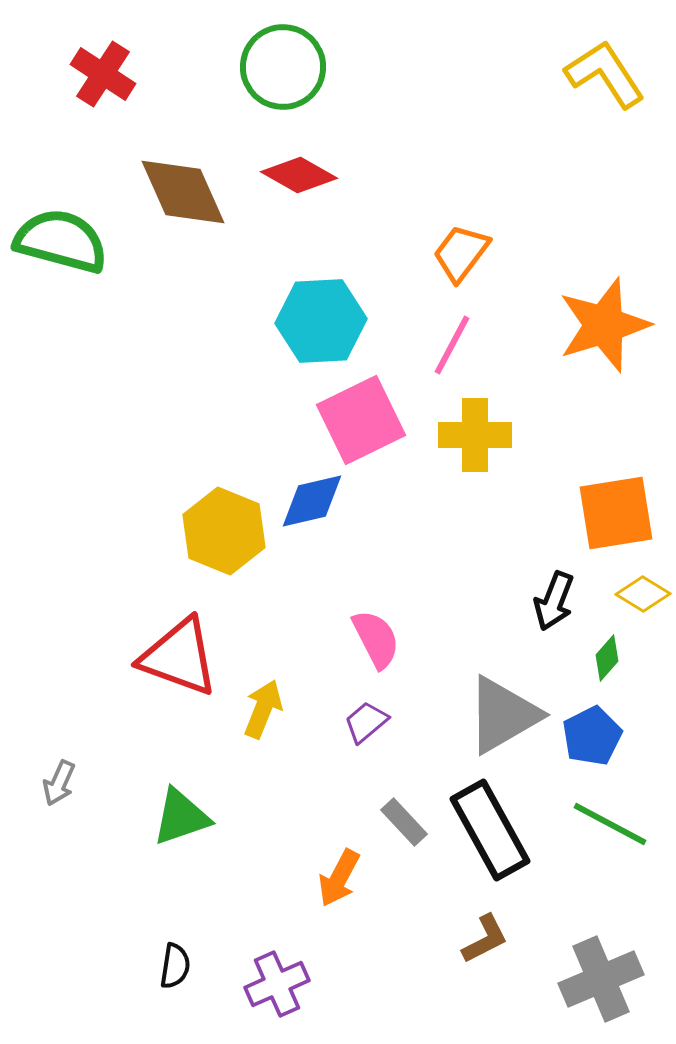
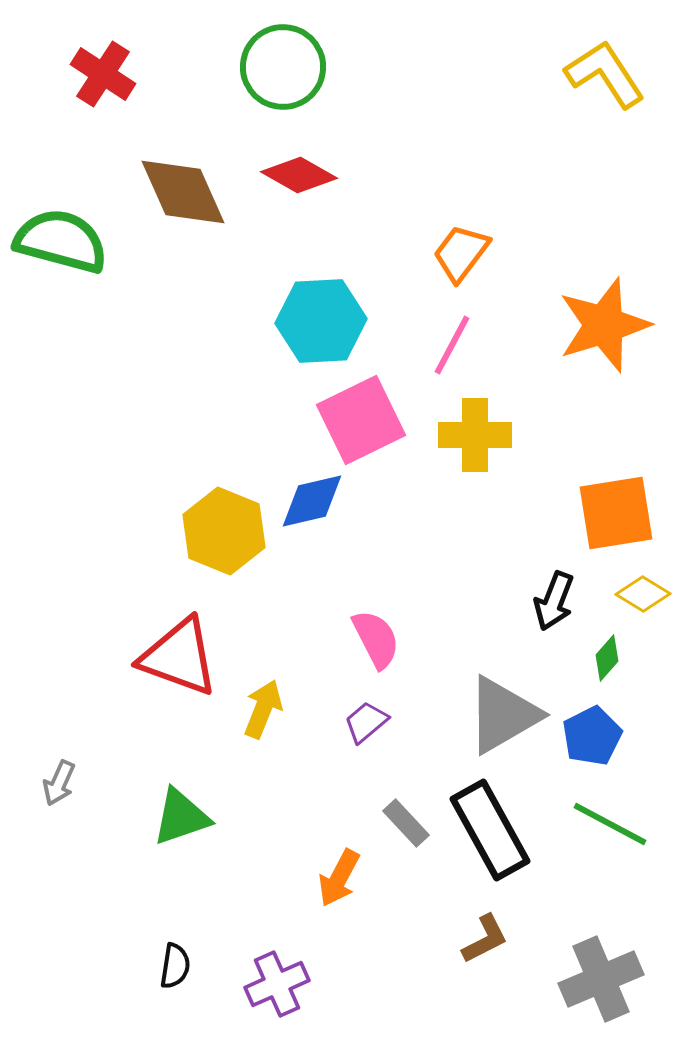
gray rectangle: moved 2 px right, 1 px down
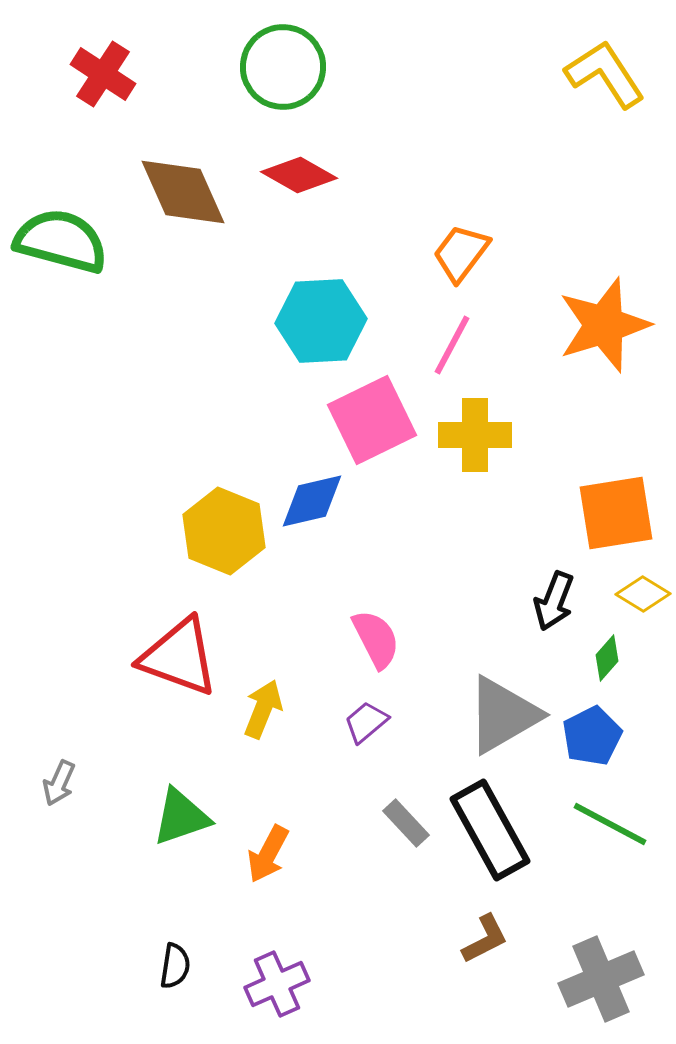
pink square: moved 11 px right
orange arrow: moved 71 px left, 24 px up
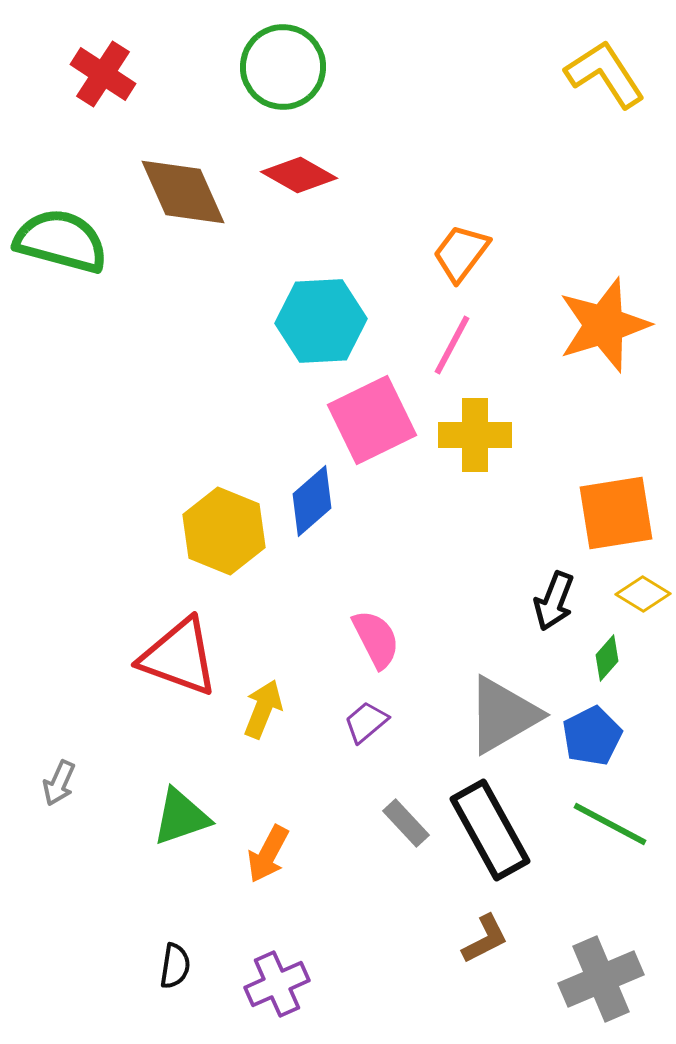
blue diamond: rotated 28 degrees counterclockwise
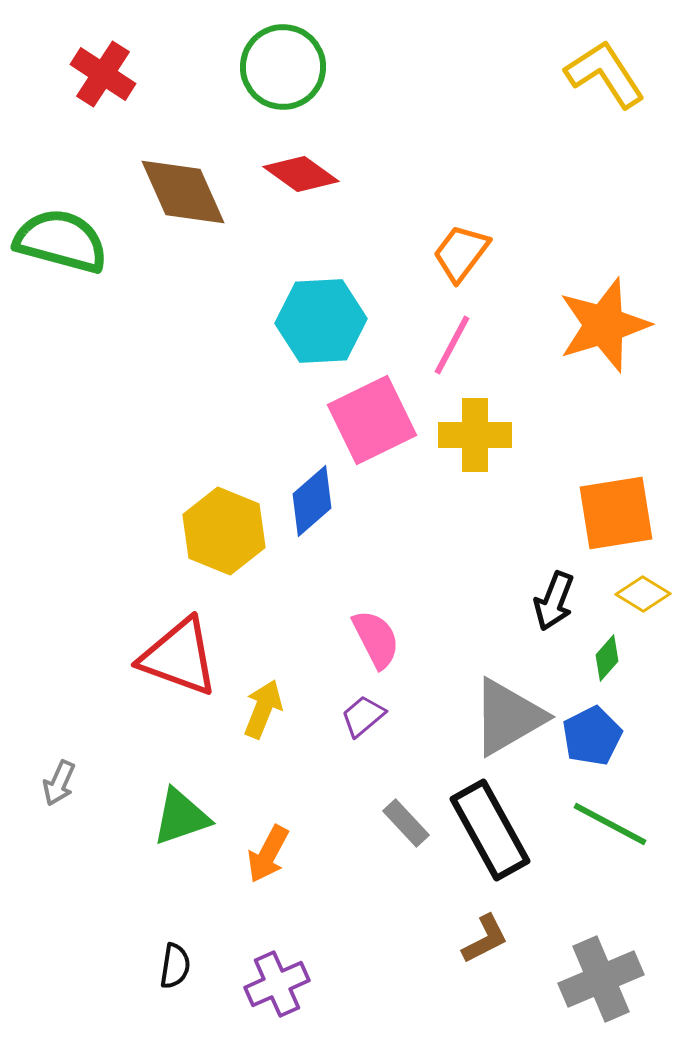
red diamond: moved 2 px right, 1 px up; rotated 6 degrees clockwise
gray triangle: moved 5 px right, 2 px down
purple trapezoid: moved 3 px left, 6 px up
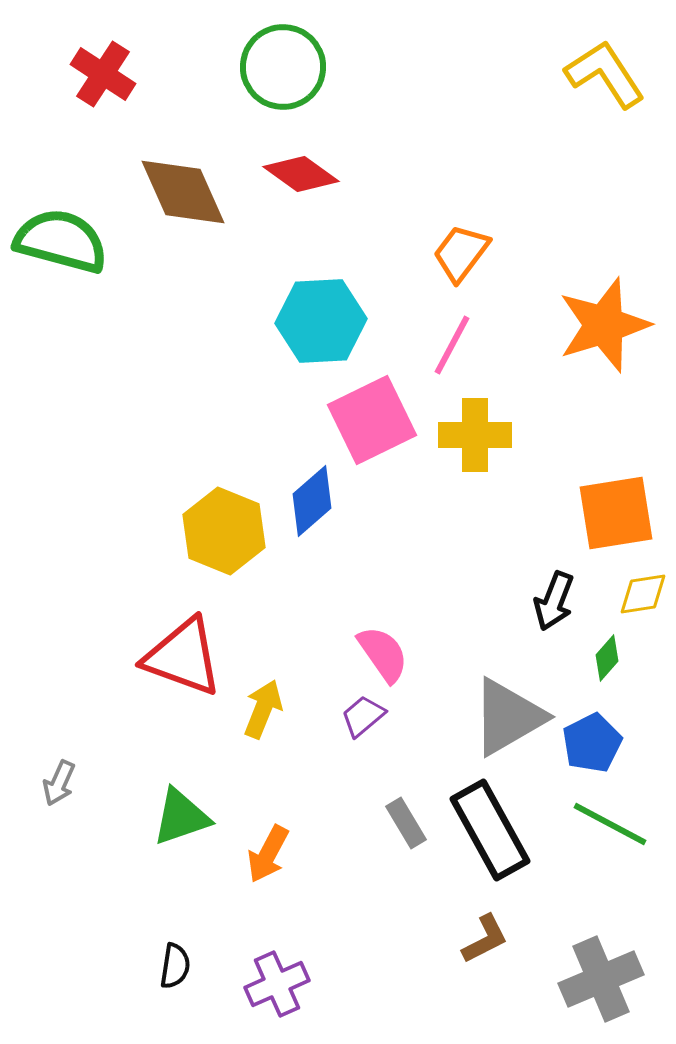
yellow diamond: rotated 40 degrees counterclockwise
pink semicircle: moved 7 px right, 15 px down; rotated 8 degrees counterclockwise
red triangle: moved 4 px right
blue pentagon: moved 7 px down
gray rectangle: rotated 12 degrees clockwise
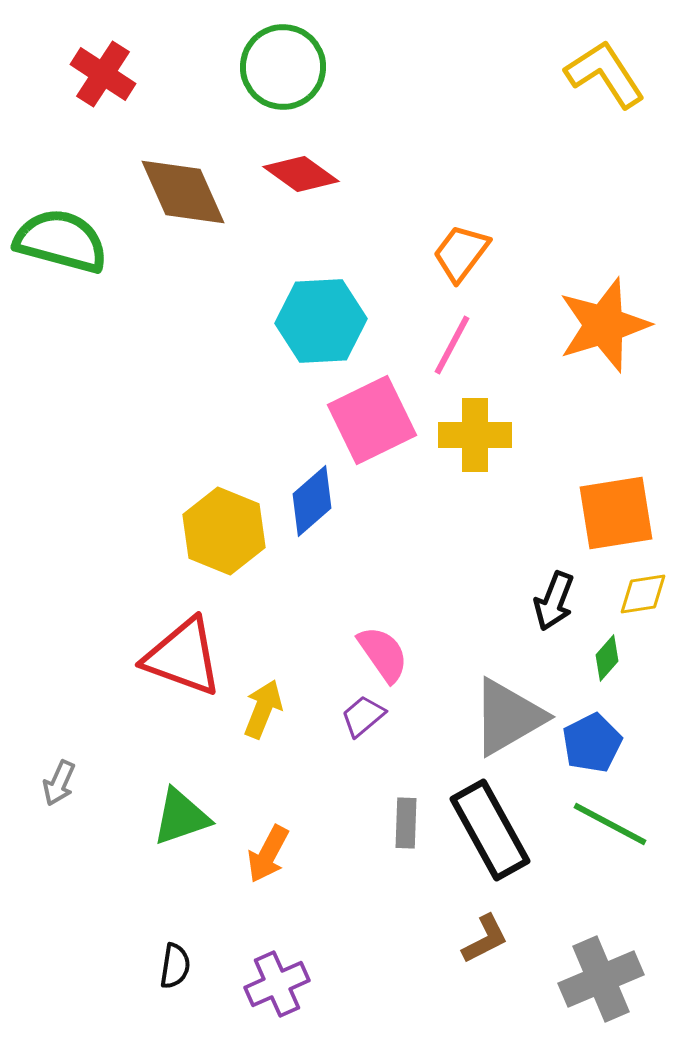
gray rectangle: rotated 33 degrees clockwise
